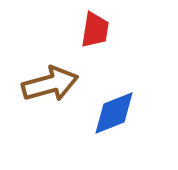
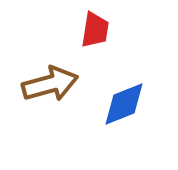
blue diamond: moved 10 px right, 9 px up
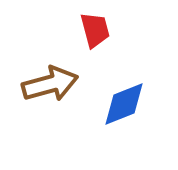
red trapezoid: rotated 24 degrees counterclockwise
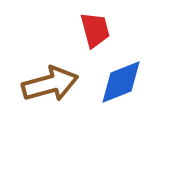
blue diamond: moved 3 px left, 22 px up
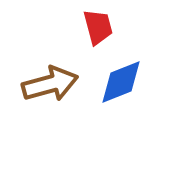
red trapezoid: moved 3 px right, 3 px up
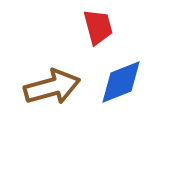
brown arrow: moved 2 px right, 3 px down
